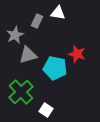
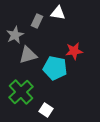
red star: moved 3 px left, 3 px up; rotated 24 degrees counterclockwise
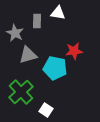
gray rectangle: rotated 24 degrees counterclockwise
gray star: moved 2 px up; rotated 18 degrees counterclockwise
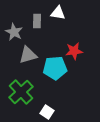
gray star: moved 1 px left, 1 px up
cyan pentagon: rotated 15 degrees counterclockwise
white square: moved 1 px right, 2 px down
